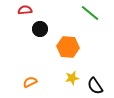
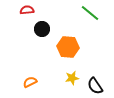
red semicircle: moved 2 px right
black circle: moved 2 px right
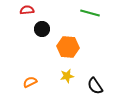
green line: rotated 24 degrees counterclockwise
yellow star: moved 5 px left, 2 px up
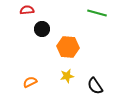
green line: moved 7 px right
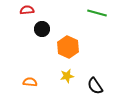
orange hexagon: rotated 20 degrees clockwise
orange semicircle: rotated 32 degrees clockwise
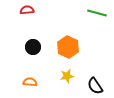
black circle: moved 9 px left, 18 px down
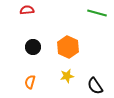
orange semicircle: rotated 80 degrees counterclockwise
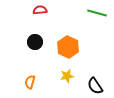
red semicircle: moved 13 px right
black circle: moved 2 px right, 5 px up
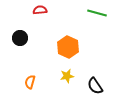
black circle: moved 15 px left, 4 px up
